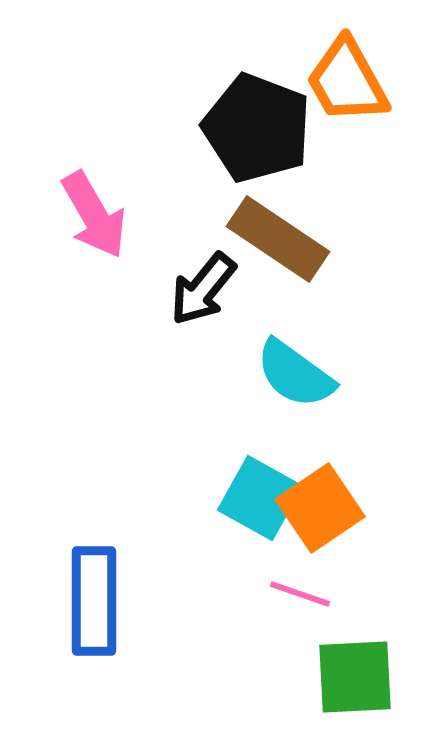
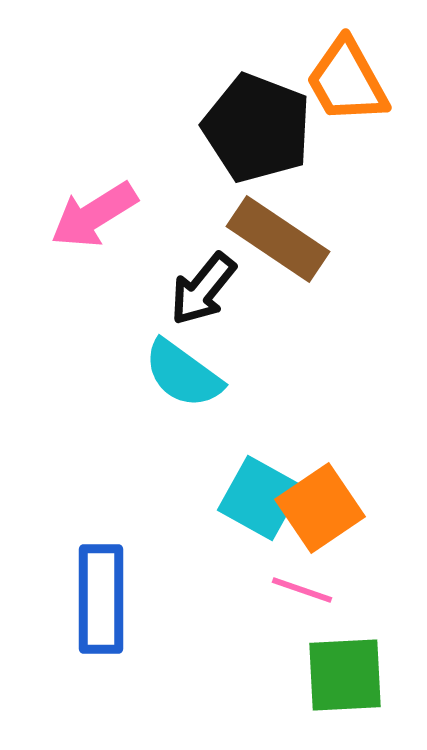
pink arrow: rotated 88 degrees clockwise
cyan semicircle: moved 112 px left
pink line: moved 2 px right, 4 px up
blue rectangle: moved 7 px right, 2 px up
green square: moved 10 px left, 2 px up
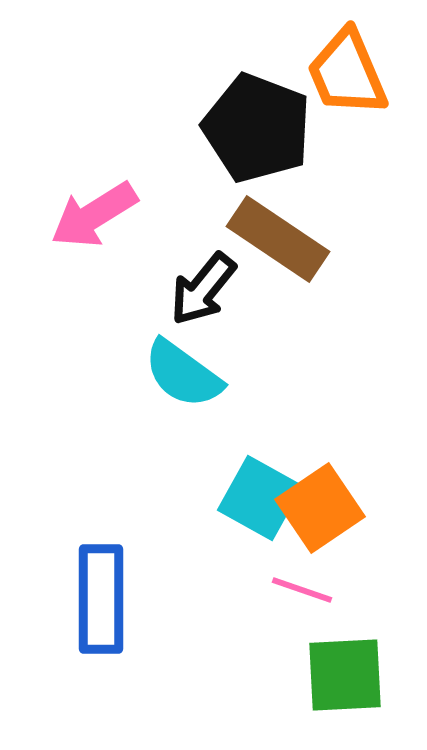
orange trapezoid: moved 8 px up; rotated 6 degrees clockwise
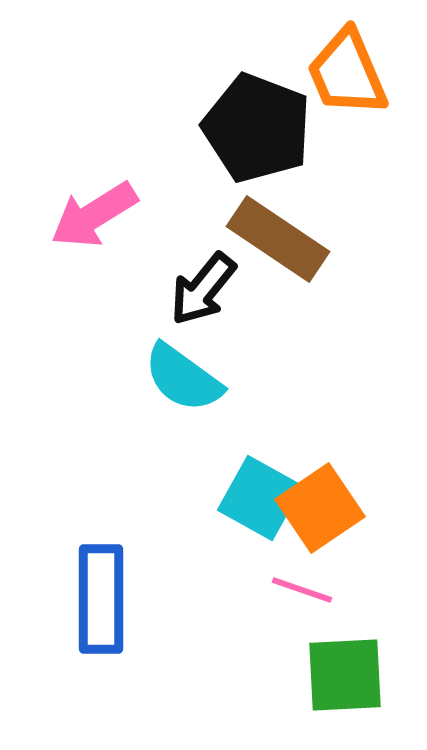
cyan semicircle: moved 4 px down
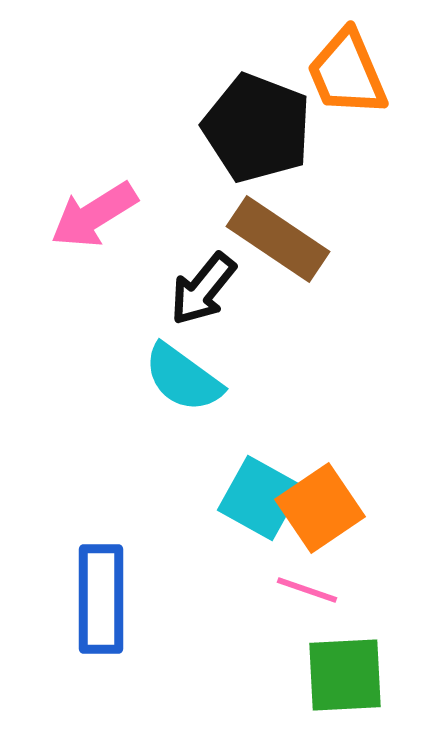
pink line: moved 5 px right
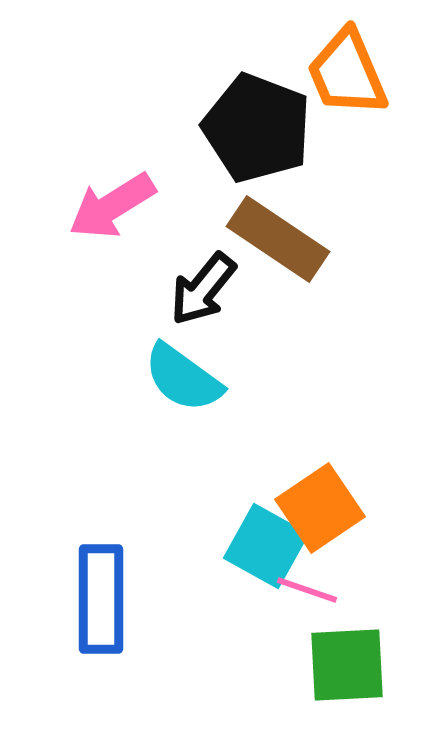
pink arrow: moved 18 px right, 9 px up
cyan square: moved 6 px right, 48 px down
green square: moved 2 px right, 10 px up
